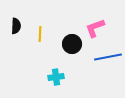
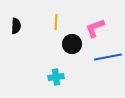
yellow line: moved 16 px right, 12 px up
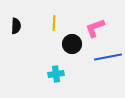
yellow line: moved 2 px left, 1 px down
cyan cross: moved 3 px up
